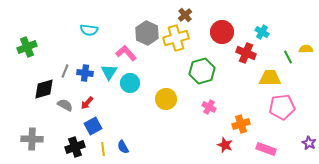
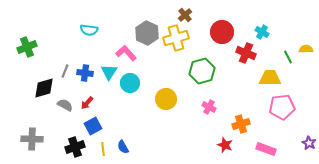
black diamond: moved 1 px up
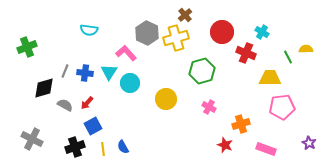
gray cross: rotated 25 degrees clockwise
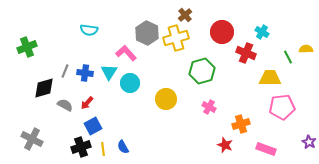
purple star: moved 1 px up
black cross: moved 6 px right
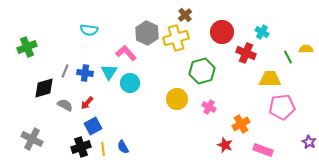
yellow trapezoid: moved 1 px down
yellow circle: moved 11 px right
orange cross: rotated 12 degrees counterclockwise
pink rectangle: moved 3 px left, 1 px down
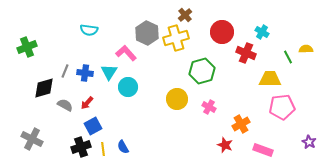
cyan circle: moved 2 px left, 4 px down
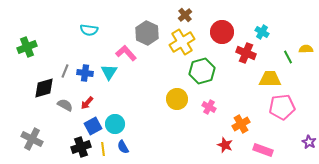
yellow cross: moved 6 px right, 4 px down; rotated 15 degrees counterclockwise
cyan circle: moved 13 px left, 37 px down
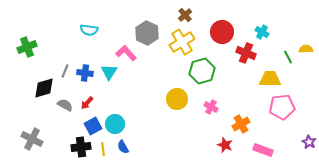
pink cross: moved 2 px right
black cross: rotated 12 degrees clockwise
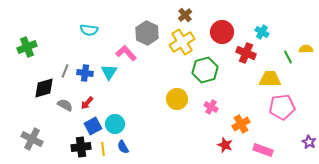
green hexagon: moved 3 px right, 1 px up
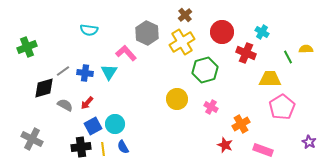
gray line: moved 2 px left; rotated 32 degrees clockwise
pink pentagon: rotated 25 degrees counterclockwise
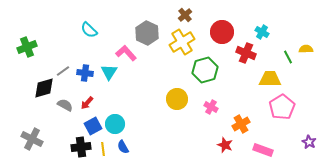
cyan semicircle: rotated 36 degrees clockwise
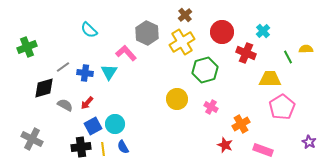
cyan cross: moved 1 px right, 1 px up; rotated 16 degrees clockwise
gray line: moved 4 px up
